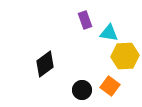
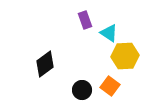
cyan triangle: rotated 24 degrees clockwise
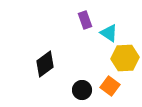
yellow hexagon: moved 2 px down
